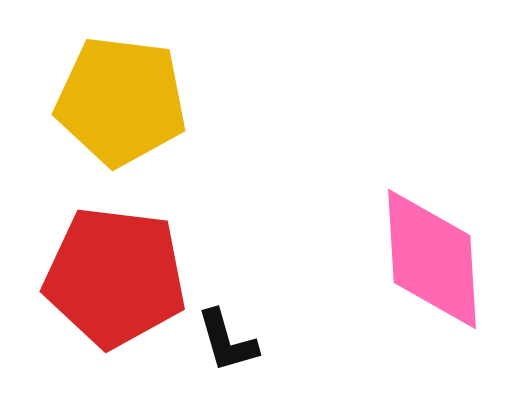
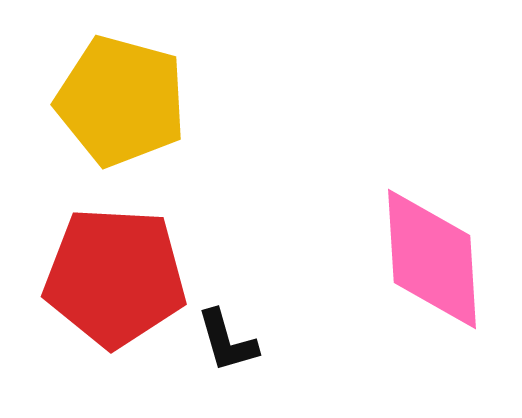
yellow pentagon: rotated 8 degrees clockwise
red pentagon: rotated 4 degrees counterclockwise
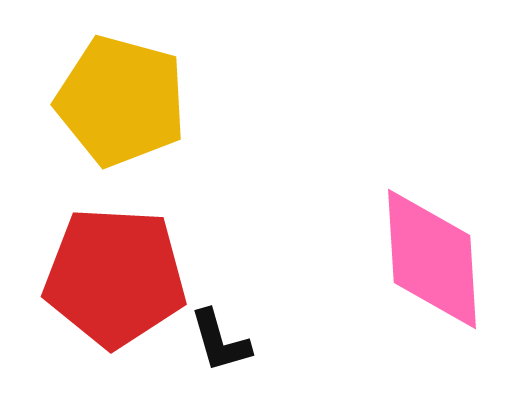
black L-shape: moved 7 px left
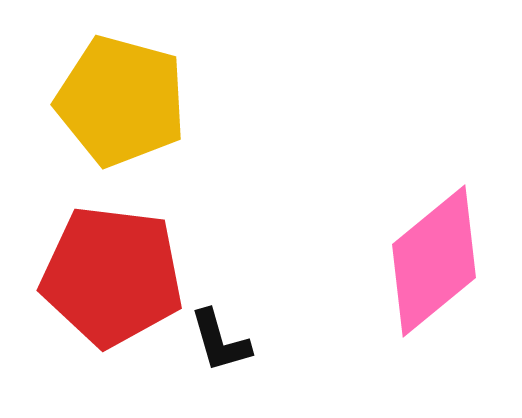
pink diamond: moved 2 px right, 2 px down; rotated 54 degrees clockwise
red pentagon: moved 3 px left, 1 px up; rotated 4 degrees clockwise
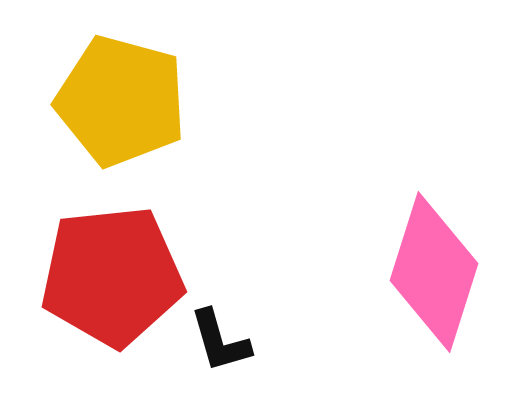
pink diamond: moved 11 px down; rotated 33 degrees counterclockwise
red pentagon: rotated 13 degrees counterclockwise
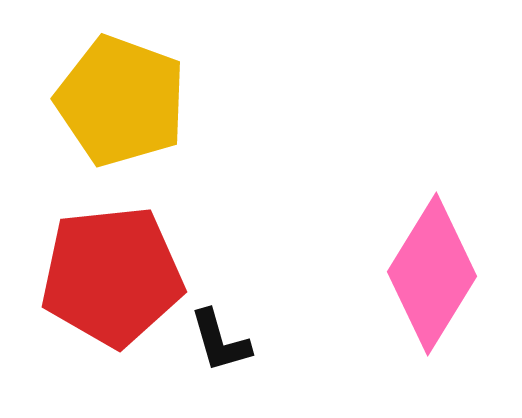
yellow pentagon: rotated 5 degrees clockwise
pink diamond: moved 2 px left, 2 px down; rotated 14 degrees clockwise
